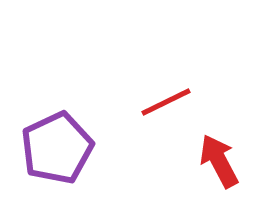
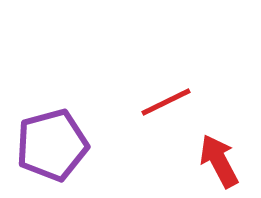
purple pentagon: moved 5 px left, 3 px up; rotated 10 degrees clockwise
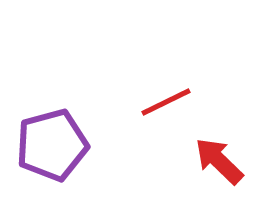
red arrow: rotated 18 degrees counterclockwise
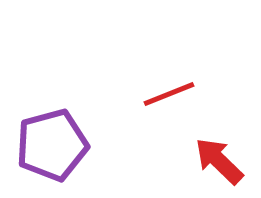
red line: moved 3 px right, 8 px up; rotated 4 degrees clockwise
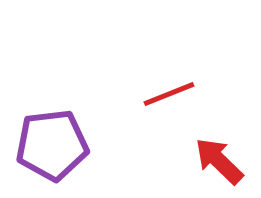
purple pentagon: rotated 8 degrees clockwise
